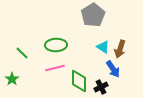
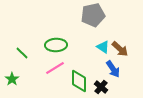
gray pentagon: rotated 20 degrees clockwise
brown arrow: rotated 66 degrees counterclockwise
pink line: rotated 18 degrees counterclockwise
black cross: rotated 24 degrees counterclockwise
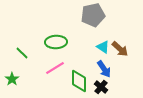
green ellipse: moved 3 px up
blue arrow: moved 9 px left
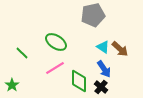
green ellipse: rotated 35 degrees clockwise
green star: moved 6 px down
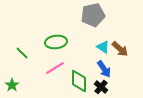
green ellipse: rotated 40 degrees counterclockwise
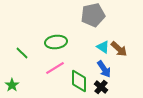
brown arrow: moved 1 px left
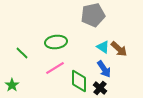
black cross: moved 1 px left, 1 px down
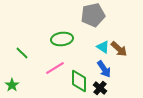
green ellipse: moved 6 px right, 3 px up
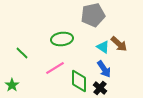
brown arrow: moved 5 px up
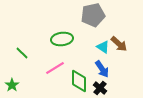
blue arrow: moved 2 px left
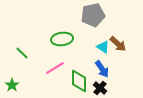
brown arrow: moved 1 px left
